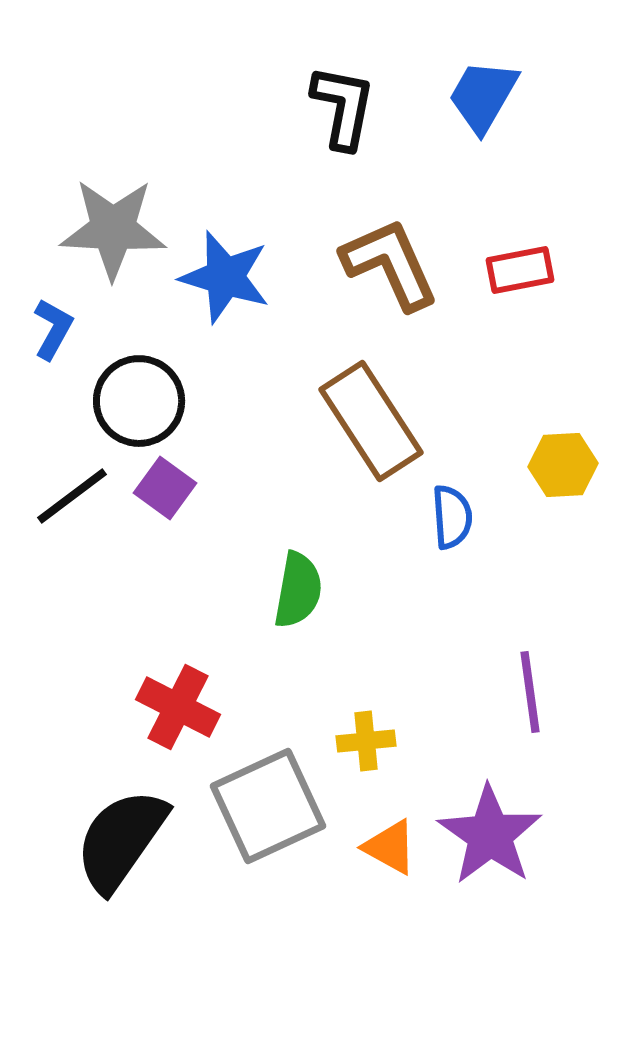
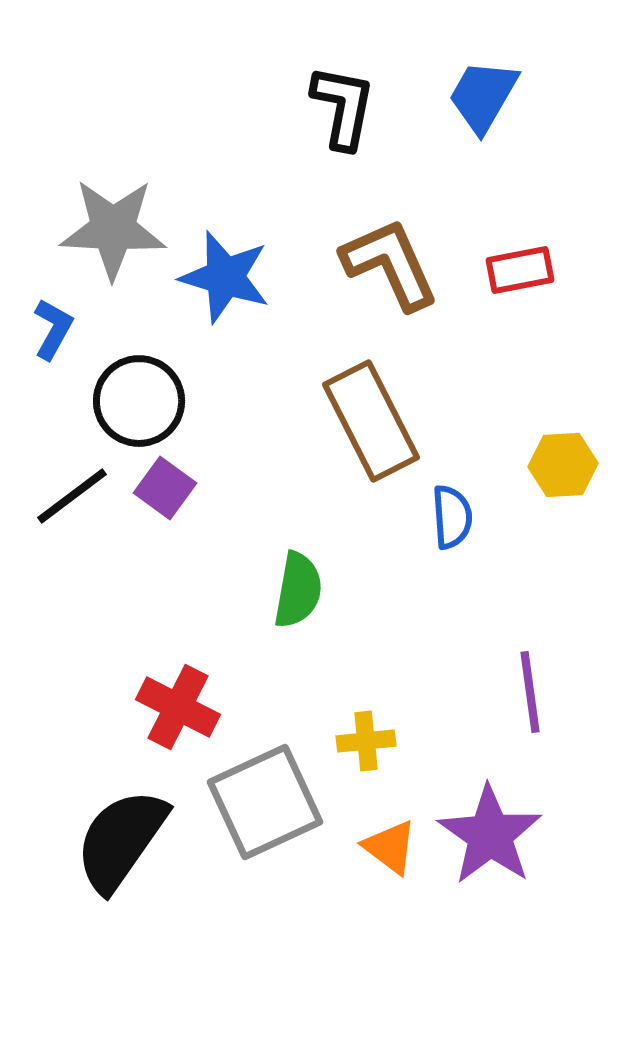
brown rectangle: rotated 6 degrees clockwise
gray square: moved 3 px left, 4 px up
orange triangle: rotated 8 degrees clockwise
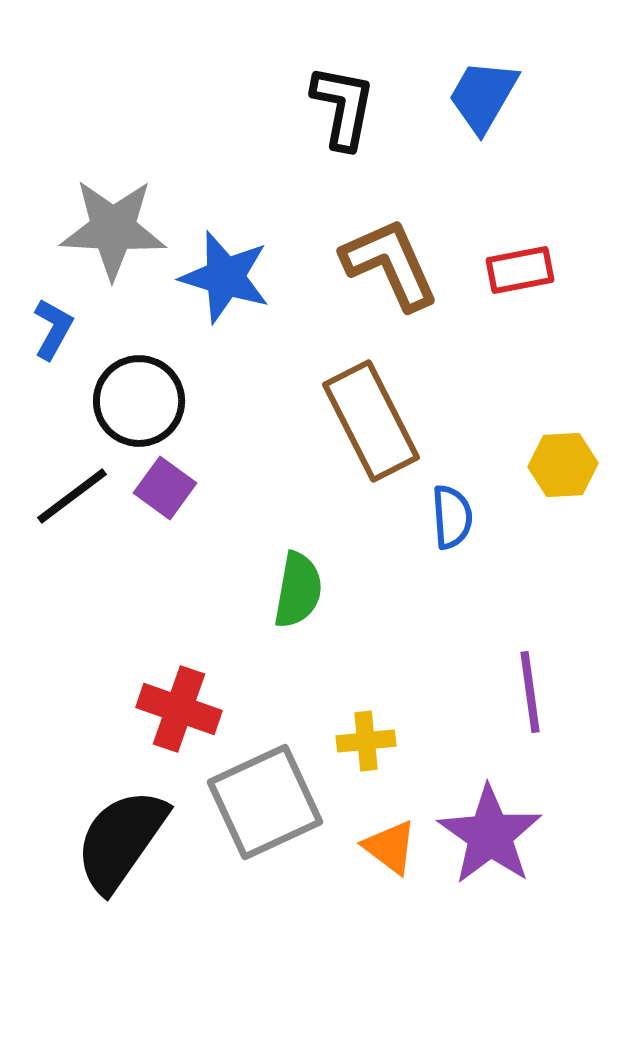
red cross: moved 1 px right, 2 px down; rotated 8 degrees counterclockwise
